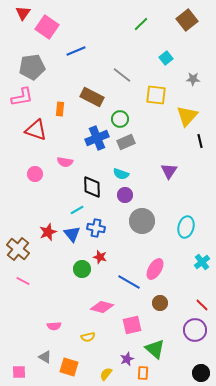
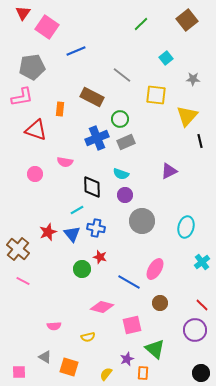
purple triangle at (169, 171): rotated 30 degrees clockwise
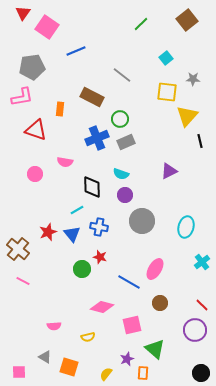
yellow square at (156, 95): moved 11 px right, 3 px up
blue cross at (96, 228): moved 3 px right, 1 px up
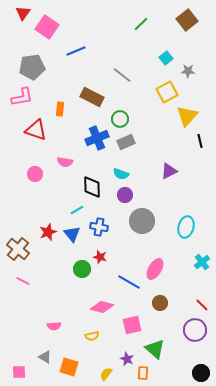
gray star at (193, 79): moved 5 px left, 8 px up
yellow square at (167, 92): rotated 35 degrees counterclockwise
yellow semicircle at (88, 337): moved 4 px right, 1 px up
purple star at (127, 359): rotated 24 degrees counterclockwise
